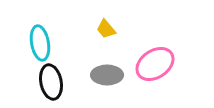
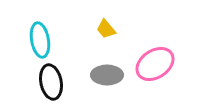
cyan ellipse: moved 3 px up
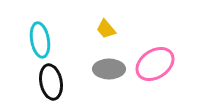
gray ellipse: moved 2 px right, 6 px up
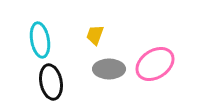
yellow trapezoid: moved 11 px left, 6 px down; rotated 60 degrees clockwise
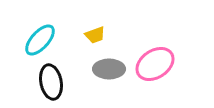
yellow trapezoid: rotated 130 degrees counterclockwise
cyan ellipse: rotated 52 degrees clockwise
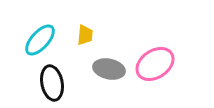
yellow trapezoid: moved 10 px left; rotated 65 degrees counterclockwise
gray ellipse: rotated 12 degrees clockwise
black ellipse: moved 1 px right, 1 px down
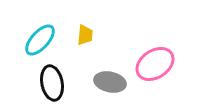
gray ellipse: moved 1 px right, 13 px down
